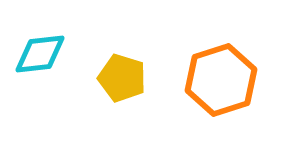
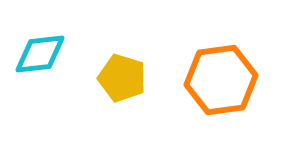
orange hexagon: rotated 10 degrees clockwise
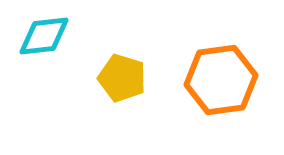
cyan diamond: moved 4 px right, 18 px up
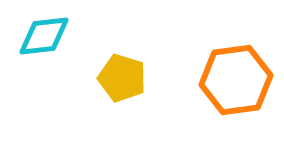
orange hexagon: moved 15 px right
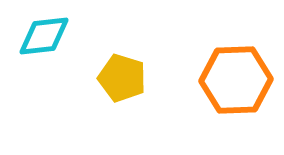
orange hexagon: rotated 6 degrees clockwise
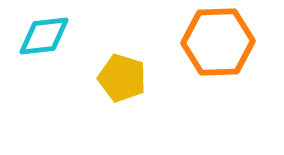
orange hexagon: moved 18 px left, 38 px up
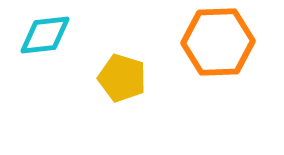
cyan diamond: moved 1 px right, 1 px up
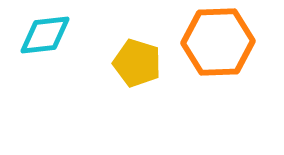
yellow pentagon: moved 15 px right, 15 px up
